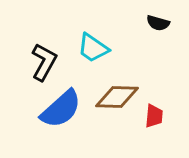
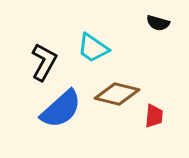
brown diamond: moved 3 px up; rotated 12 degrees clockwise
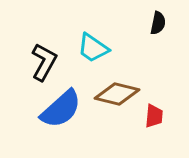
black semicircle: rotated 95 degrees counterclockwise
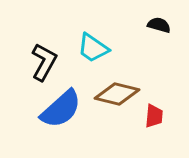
black semicircle: moved 1 px right, 2 px down; rotated 85 degrees counterclockwise
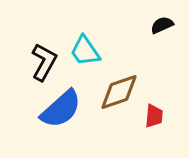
black semicircle: moved 3 px right; rotated 40 degrees counterclockwise
cyan trapezoid: moved 8 px left, 3 px down; rotated 20 degrees clockwise
brown diamond: moved 2 px right, 2 px up; rotated 33 degrees counterclockwise
